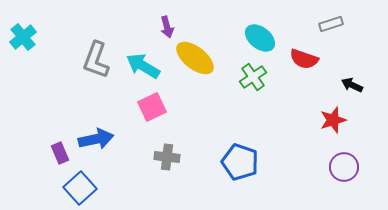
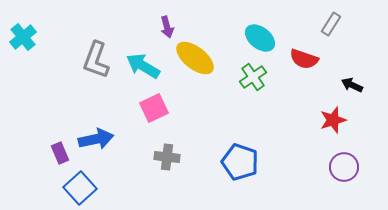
gray rectangle: rotated 40 degrees counterclockwise
pink square: moved 2 px right, 1 px down
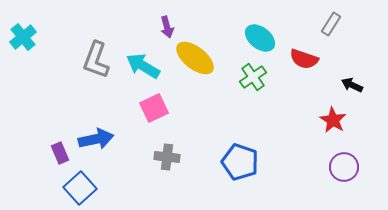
red star: rotated 24 degrees counterclockwise
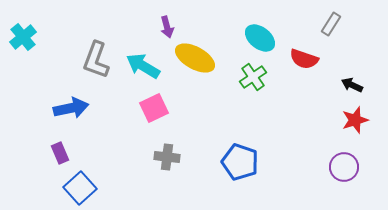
yellow ellipse: rotated 9 degrees counterclockwise
red star: moved 22 px right; rotated 24 degrees clockwise
blue arrow: moved 25 px left, 31 px up
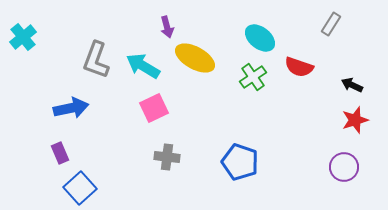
red semicircle: moved 5 px left, 8 px down
